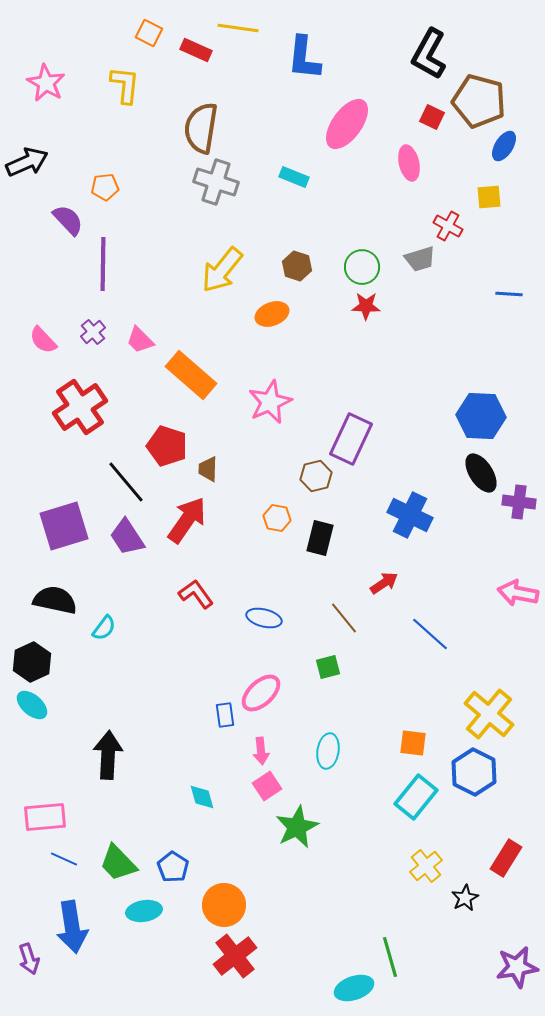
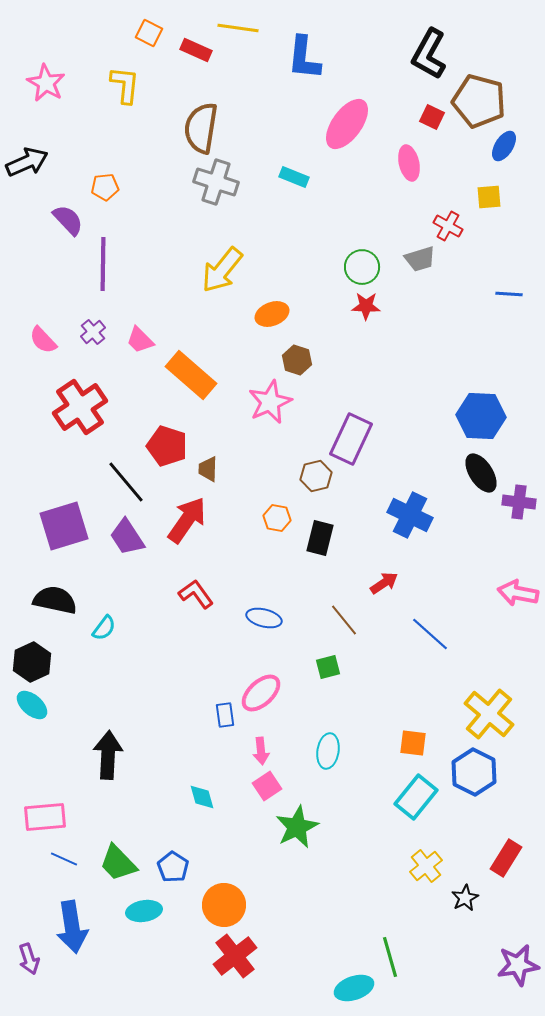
brown hexagon at (297, 266): moved 94 px down
brown line at (344, 618): moved 2 px down
purple star at (517, 967): moved 1 px right, 2 px up
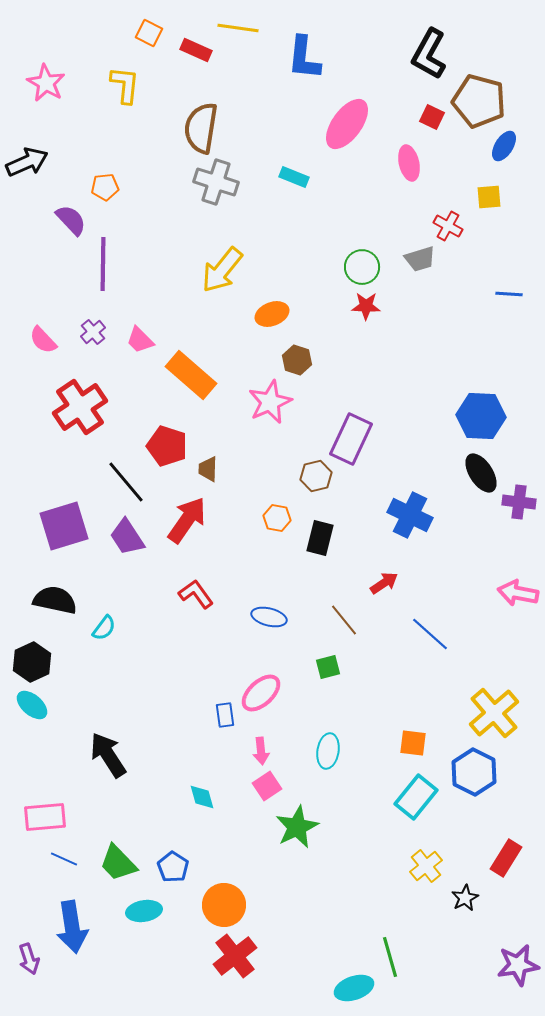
purple semicircle at (68, 220): moved 3 px right
blue ellipse at (264, 618): moved 5 px right, 1 px up
yellow cross at (489, 714): moved 5 px right, 1 px up; rotated 9 degrees clockwise
black arrow at (108, 755): rotated 36 degrees counterclockwise
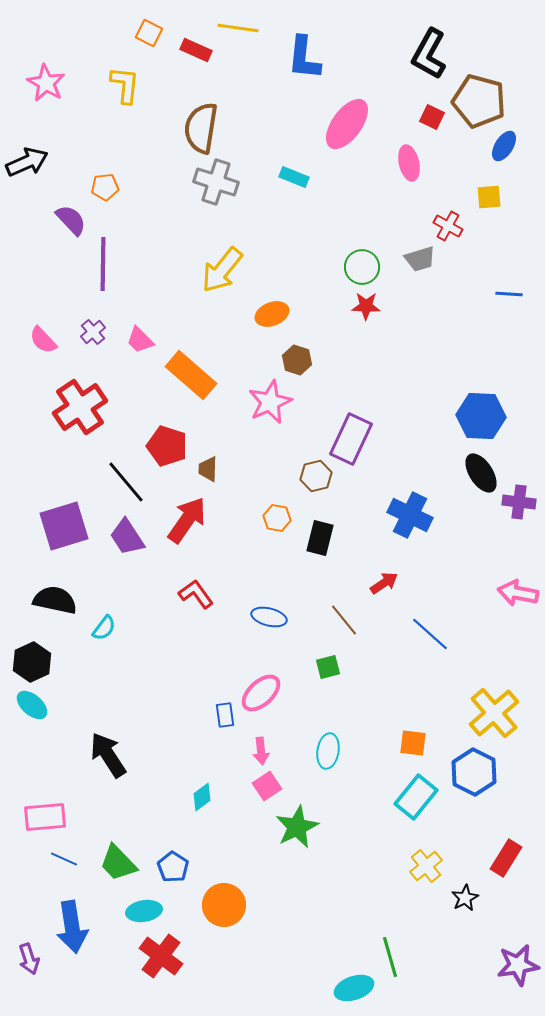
cyan diamond at (202, 797): rotated 68 degrees clockwise
red cross at (235, 956): moved 74 px left; rotated 15 degrees counterclockwise
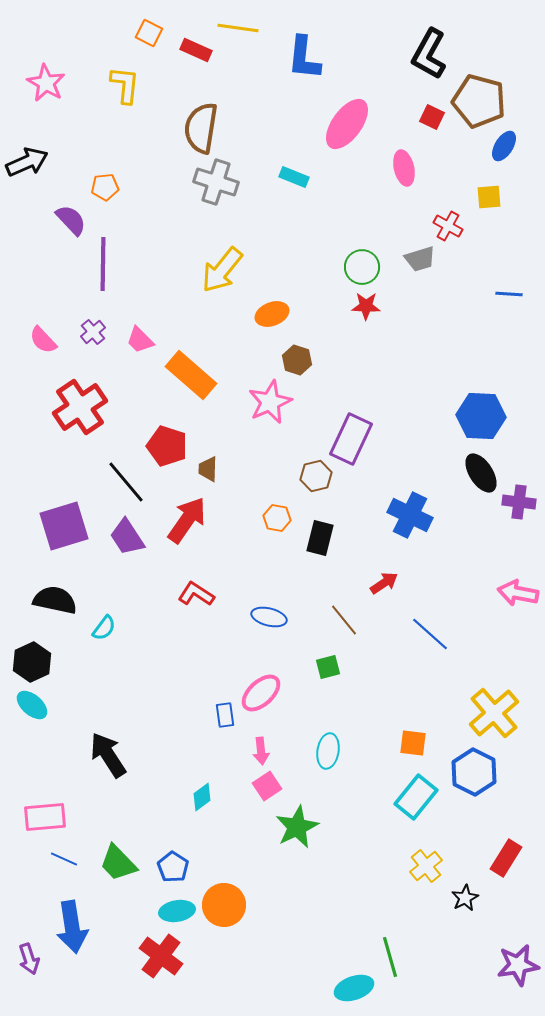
pink ellipse at (409, 163): moved 5 px left, 5 px down
red L-shape at (196, 594): rotated 21 degrees counterclockwise
cyan ellipse at (144, 911): moved 33 px right
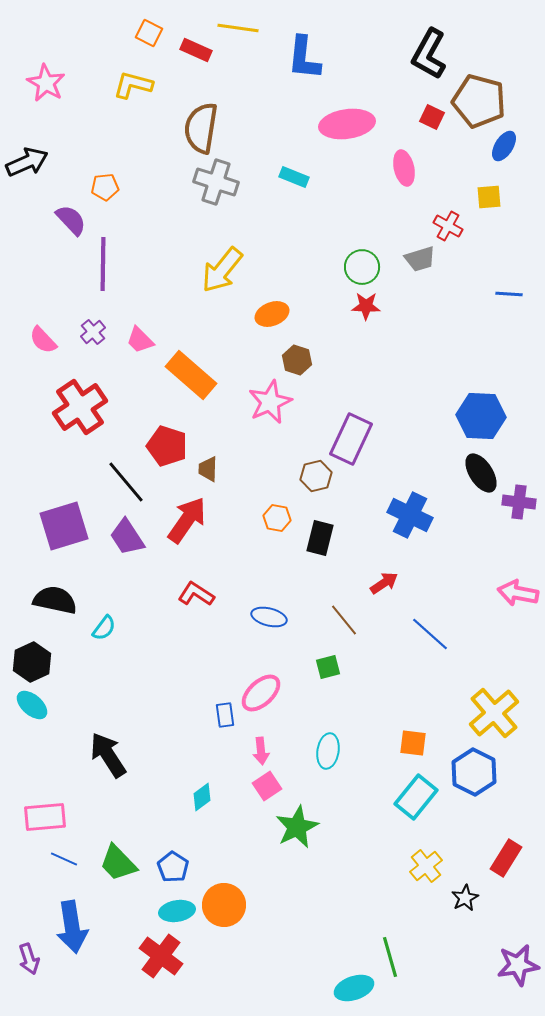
yellow L-shape at (125, 85): moved 8 px right; rotated 81 degrees counterclockwise
pink ellipse at (347, 124): rotated 46 degrees clockwise
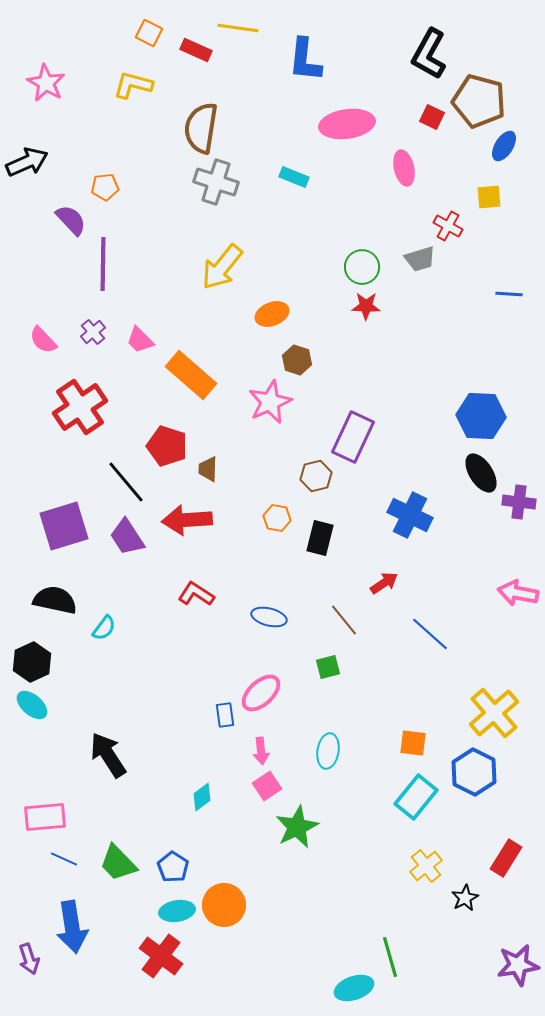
blue L-shape at (304, 58): moved 1 px right, 2 px down
yellow arrow at (222, 270): moved 3 px up
purple rectangle at (351, 439): moved 2 px right, 2 px up
red arrow at (187, 520): rotated 129 degrees counterclockwise
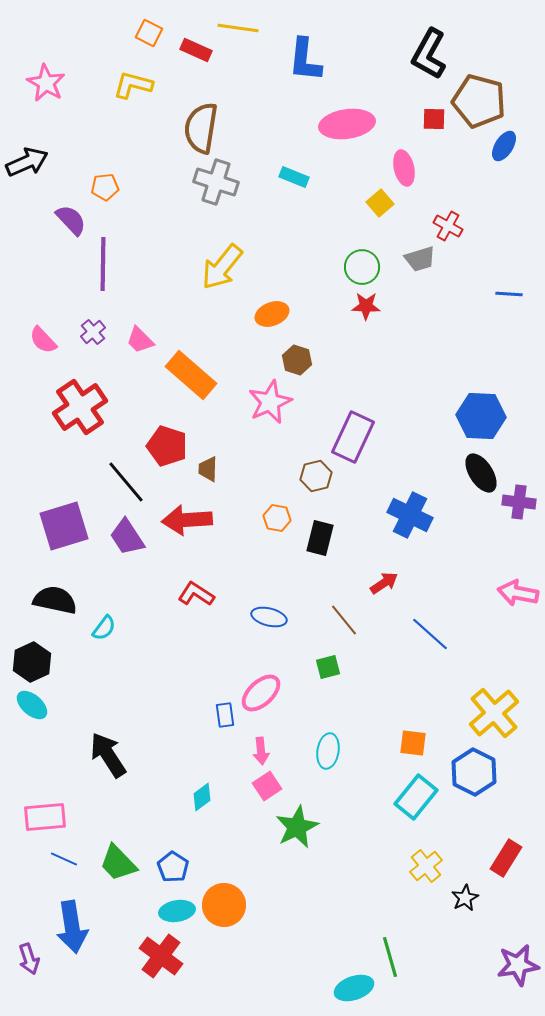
red square at (432, 117): moved 2 px right, 2 px down; rotated 25 degrees counterclockwise
yellow square at (489, 197): moved 109 px left, 6 px down; rotated 36 degrees counterclockwise
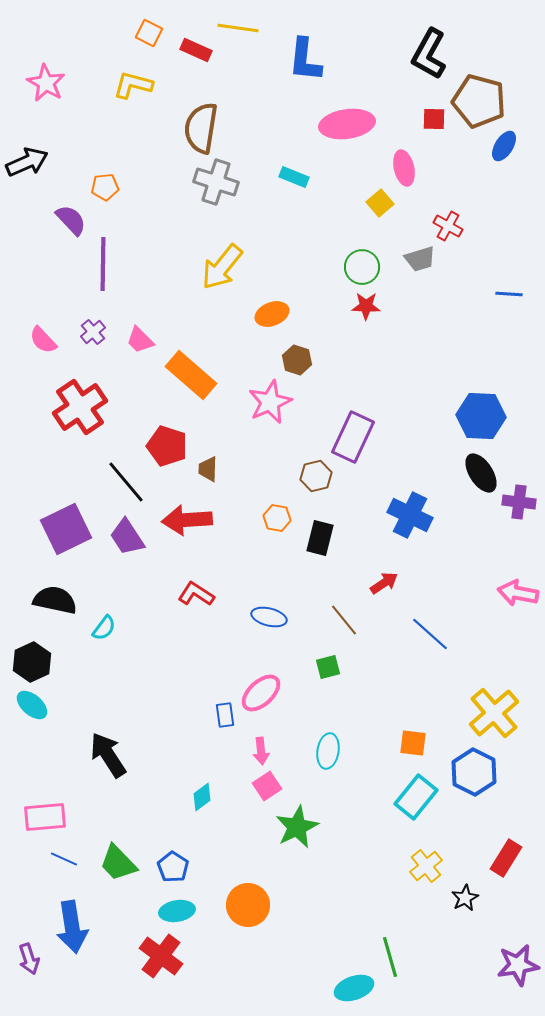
purple square at (64, 526): moved 2 px right, 3 px down; rotated 9 degrees counterclockwise
orange circle at (224, 905): moved 24 px right
